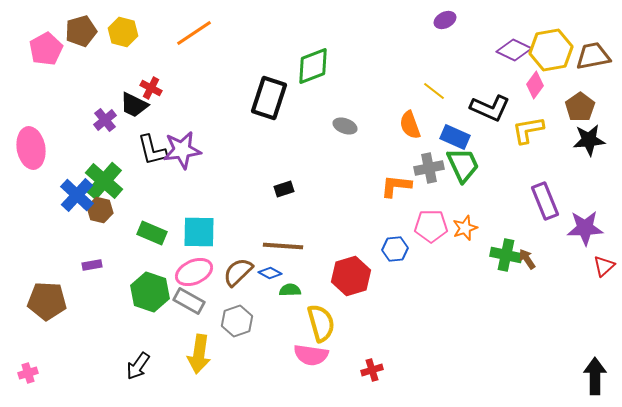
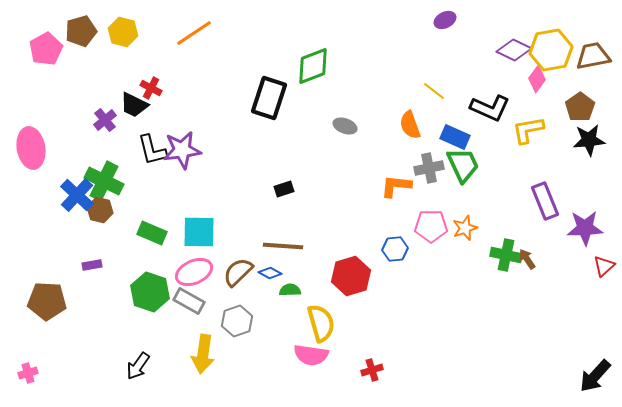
pink diamond at (535, 85): moved 2 px right, 6 px up
green cross at (104, 181): rotated 15 degrees counterclockwise
yellow arrow at (199, 354): moved 4 px right
black arrow at (595, 376): rotated 138 degrees counterclockwise
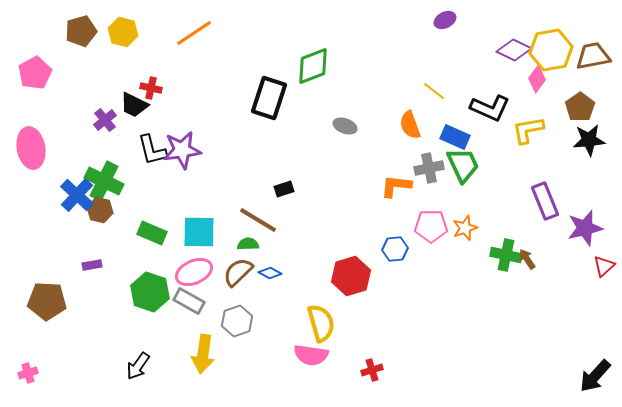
pink pentagon at (46, 49): moved 11 px left, 24 px down
red cross at (151, 88): rotated 15 degrees counterclockwise
purple star at (585, 228): rotated 12 degrees counterclockwise
brown line at (283, 246): moved 25 px left, 26 px up; rotated 27 degrees clockwise
green semicircle at (290, 290): moved 42 px left, 46 px up
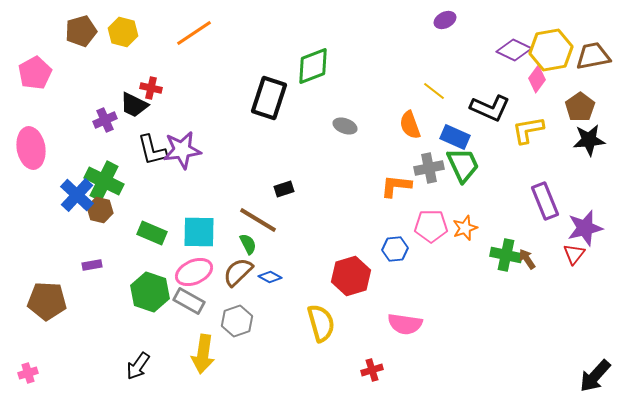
purple cross at (105, 120): rotated 15 degrees clockwise
green semicircle at (248, 244): rotated 65 degrees clockwise
red triangle at (604, 266): moved 30 px left, 12 px up; rotated 10 degrees counterclockwise
blue diamond at (270, 273): moved 4 px down
pink semicircle at (311, 355): moved 94 px right, 31 px up
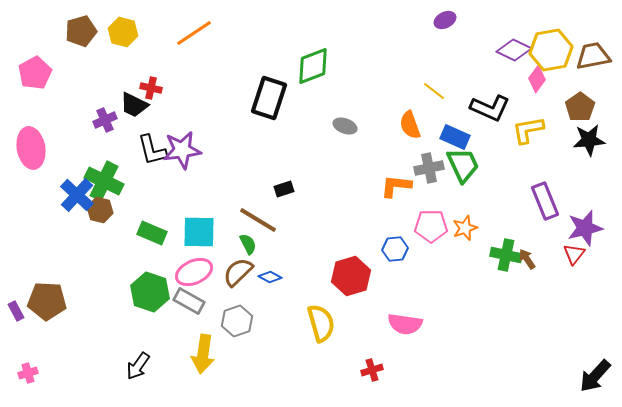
purple rectangle at (92, 265): moved 76 px left, 46 px down; rotated 72 degrees clockwise
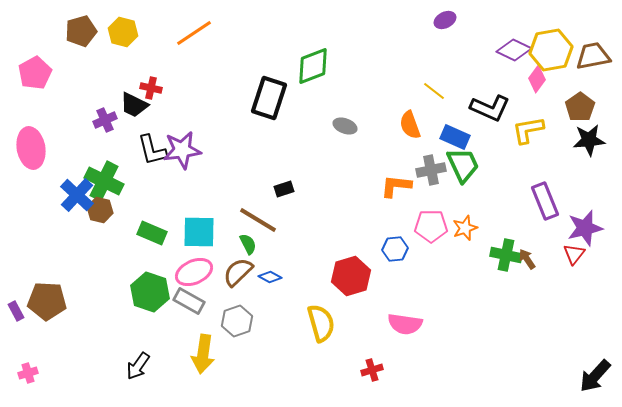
gray cross at (429, 168): moved 2 px right, 2 px down
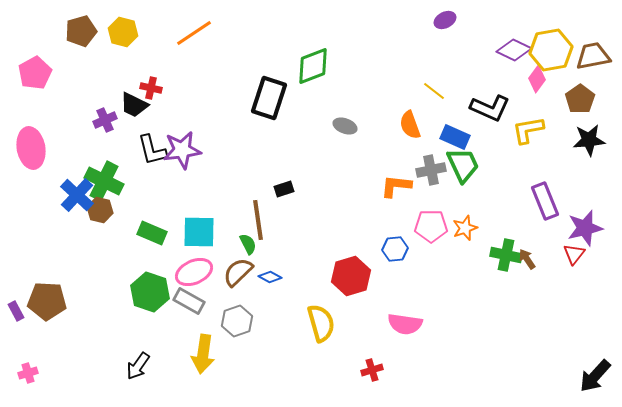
brown pentagon at (580, 107): moved 8 px up
brown line at (258, 220): rotated 51 degrees clockwise
